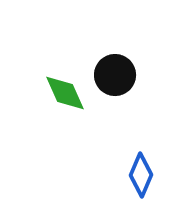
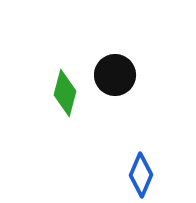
green diamond: rotated 39 degrees clockwise
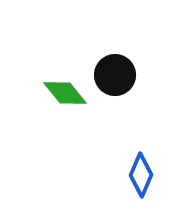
green diamond: rotated 54 degrees counterclockwise
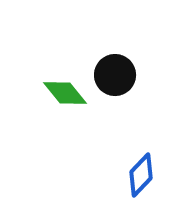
blue diamond: rotated 21 degrees clockwise
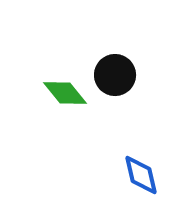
blue diamond: rotated 57 degrees counterclockwise
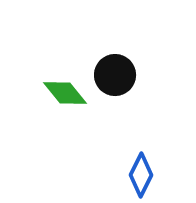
blue diamond: rotated 39 degrees clockwise
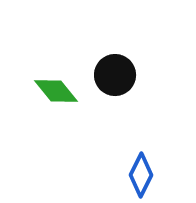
green diamond: moved 9 px left, 2 px up
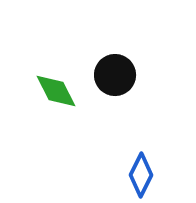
green diamond: rotated 12 degrees clockwise
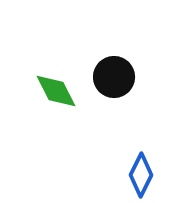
black circle: moved 1 px left, 2 px down
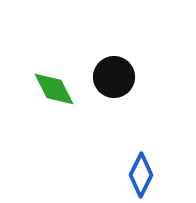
green diamond: moved 2 px left, 2 px up
